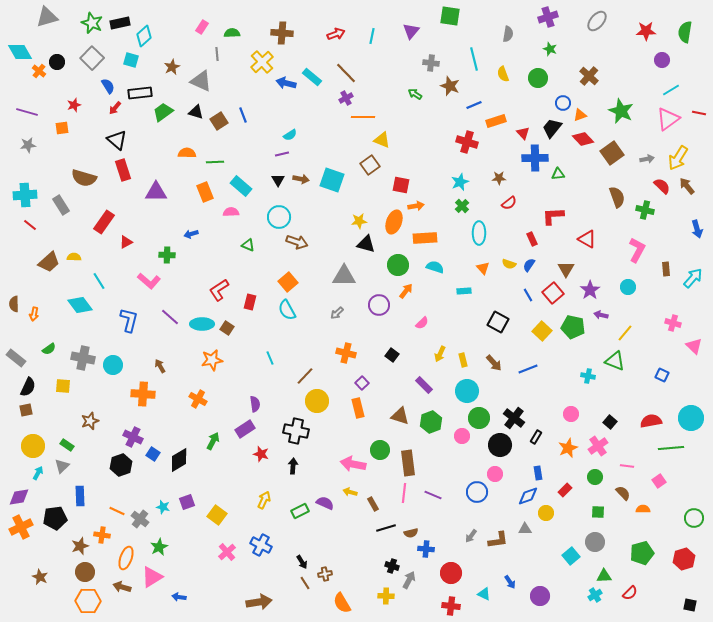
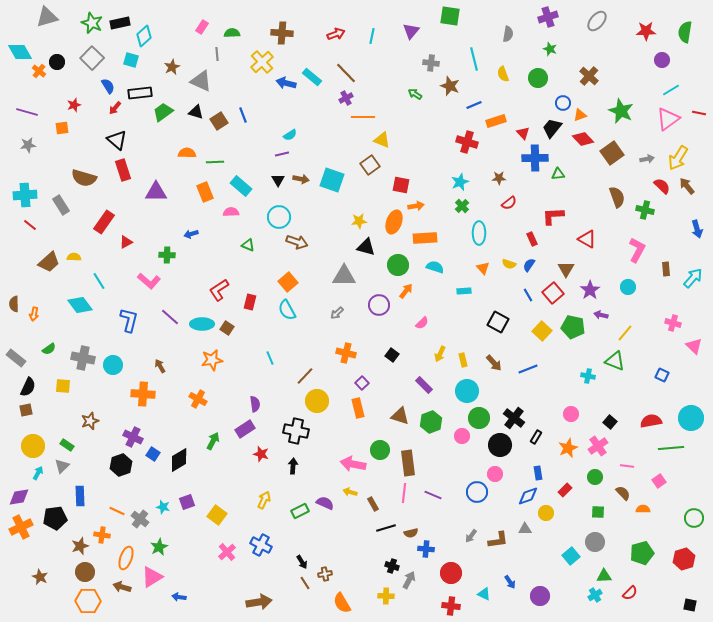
black triangle at (366, 244): moved 3 px down
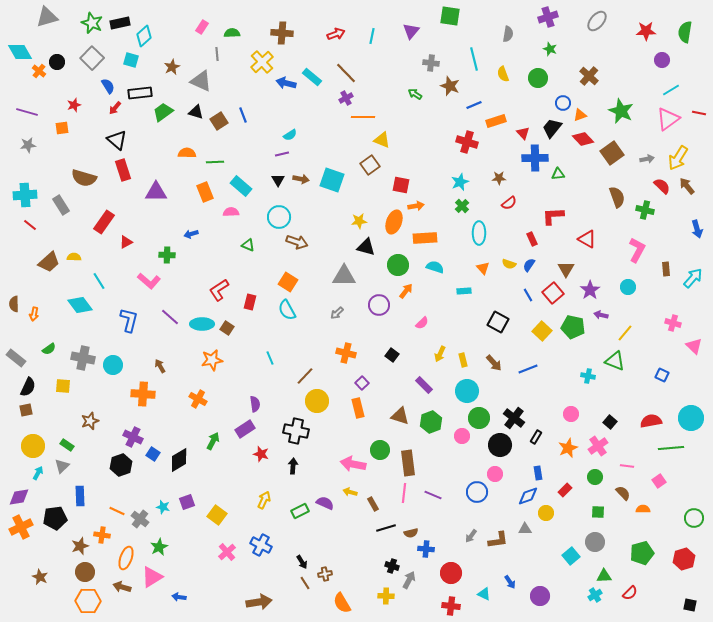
orange square at (288, 282): rotated 18 degrees counterclockwise
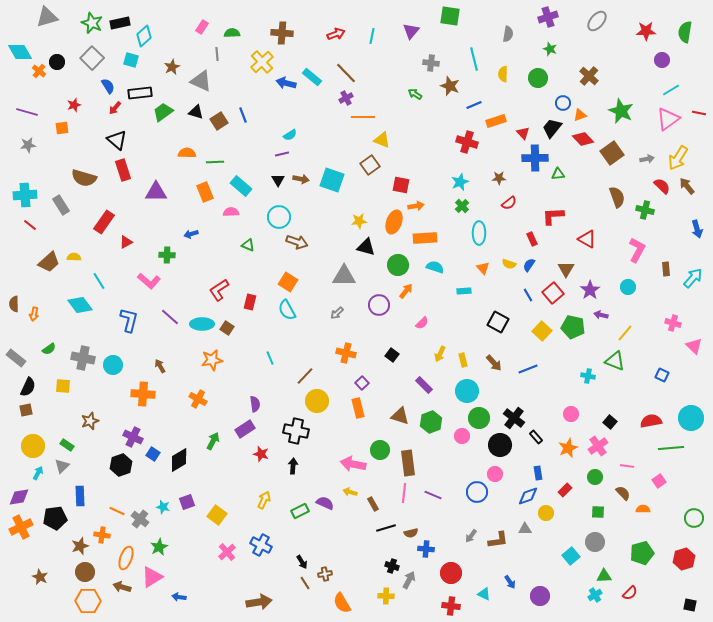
yellow semicircle at (503, 74): rotated 21 degrees clockwise
black rectangle at (536, 437): rotated 72 degrees counterclockwise
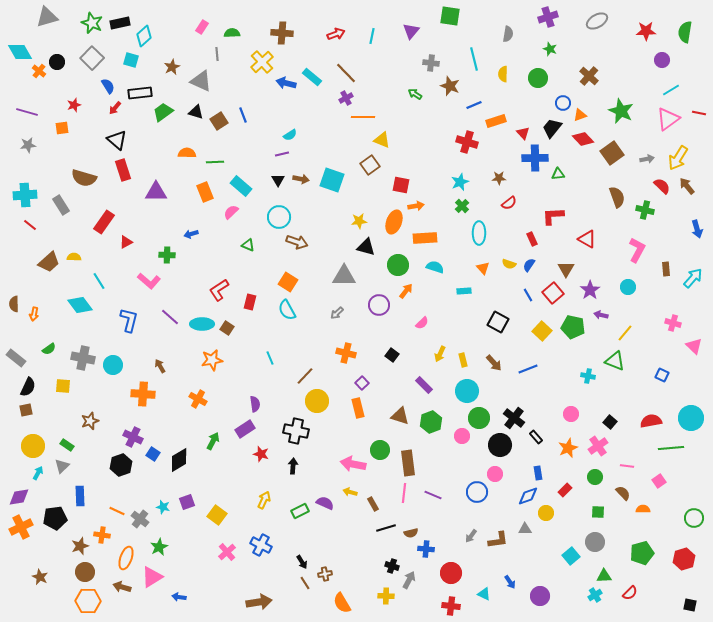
gray ellipse at (597, 21): rotated 20 degrees clockwise
pink semicircle at (231, 212): rotated 42 degrees counterclockwise
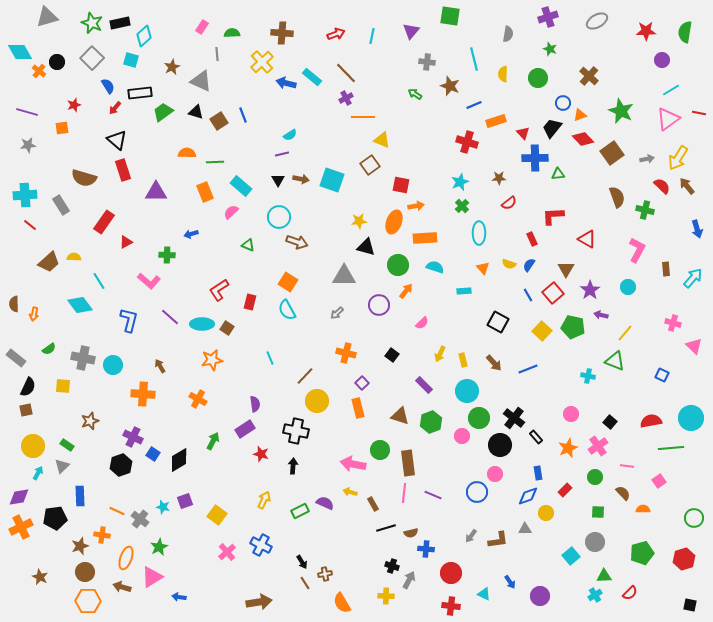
gray cross at (431, 63): moved 4 px left, 1 px up
purple square at (187, 502): moved 2 px left, 1 px up
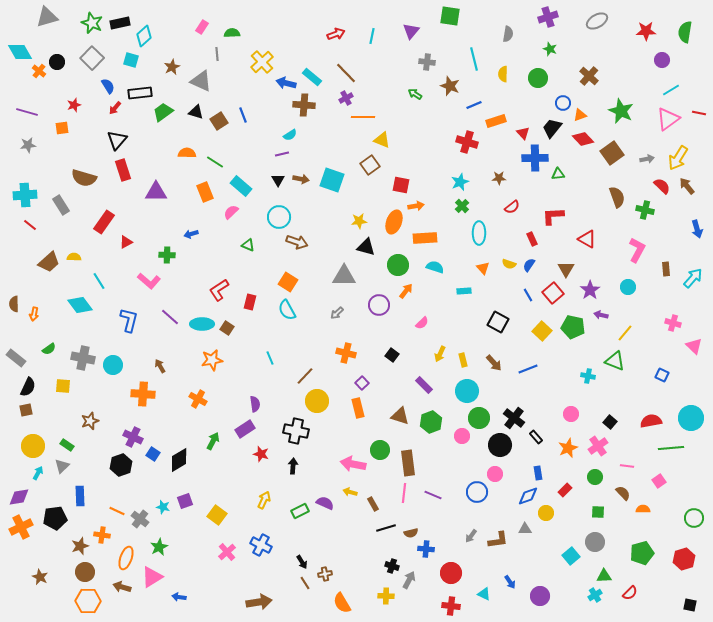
brown cross at (282, 33): moved 22 px right, 72 px down
black triangle at (117, 140): rotated 30 degrees clockwise
green line at (215, 162): rotated 36 degrees clockwise
red semicircle at (509, 203): moved 3 px right, 4 px down
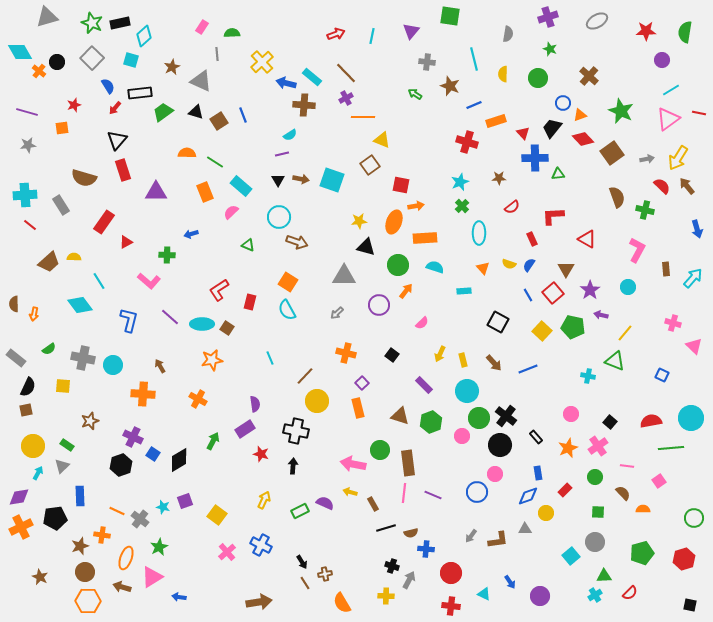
black cross at (514, 418): moved 8 px left, 2 px up
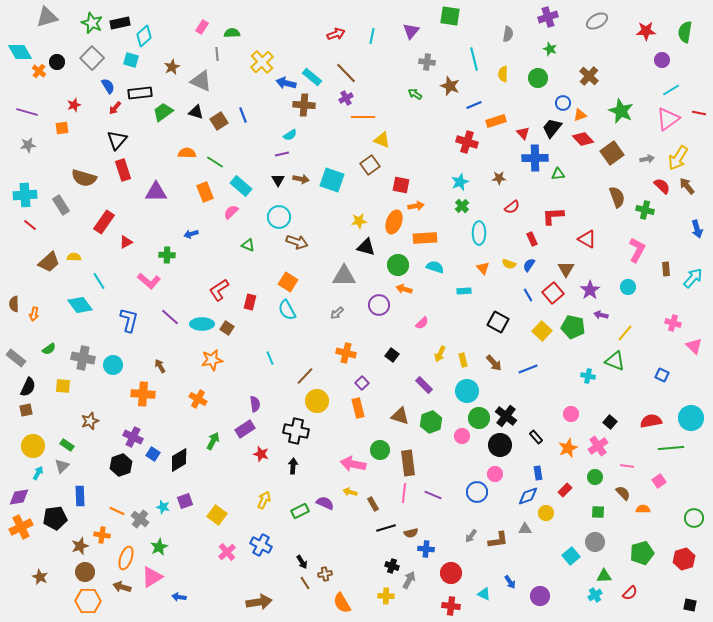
orange arrow at (406, 291): moved 2 px left, 2 px up; rotated 112 degrees counterclockwise
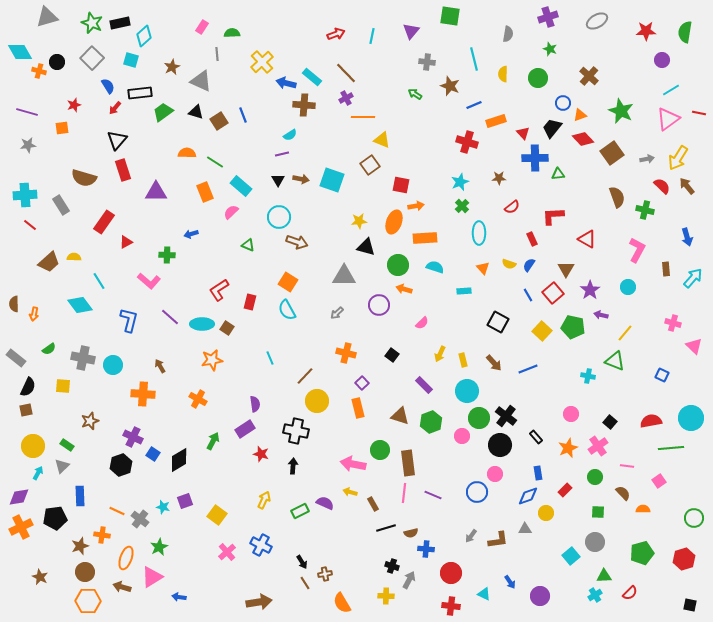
orange cross at (39, 71): rotated 24 degrees counterclockwise
blue arrow at (697, 229): moved 10 px left, 8 px down
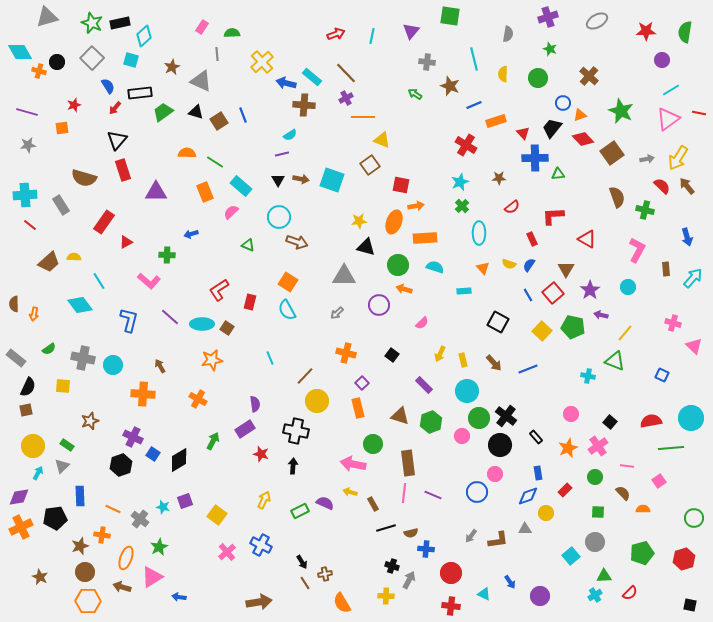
red cross at (467, 142): moved 1 px left, 3 px down; rotated 15 degrees clockwise
green circle at (380, 450): moved 7 px left, 6 px up
orange line at (117, 511): moved 4 px left, 2 px up
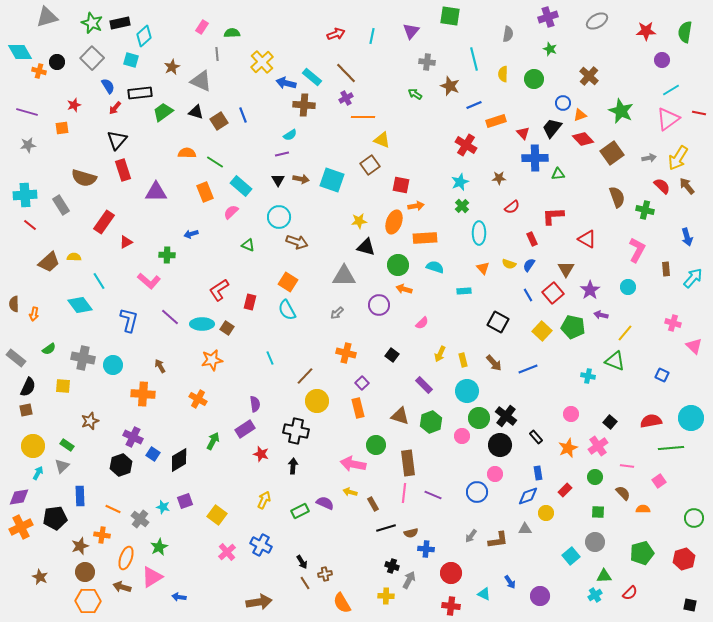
green circle at (538, 78): moved 4 px left, 1 px down
gray arrow at (647, 159): moved 2 px right, 1 px up
green circle at (373, 444): moved 3 px right, 1 px down
